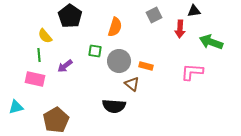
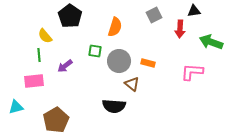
orange rectangle: moved 2 px right, 3 px up
pink rectangle: moved 1 px left, 2 px down; rotated 18 degrees counterclockwise
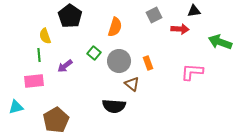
red arrow: rotated 90 degrees counterclockwise
yellow semicircle: rotated 21 degrees clockwise
green arrow: moved 9 px right
green square: moved 1 px left, 2 px down; rotated 32 degrees clockwise
orange rectangle: rotated 56 degrees clockwise
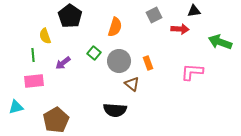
green line: moved 6 px left
purple arrow: moved 2 px left, 3 px up
black semicircle: moved 1 px right, 4 px down
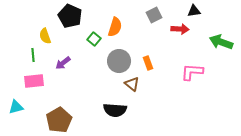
black pentagon: rotated 10 degrees counterclockwise
green arrow: moved 1 px right
green square: moved 14 px up
brown pentagon: moved 3 px right
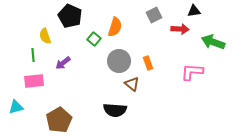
green arrow: moved 8 px left
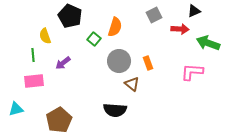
black triangle: rotated 16 degrees counterclockwise
green arrow: moved 5 px left, 1 px down
cyan triangle: moved 2 px down
